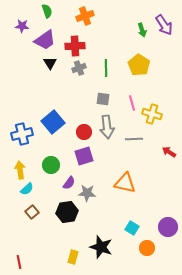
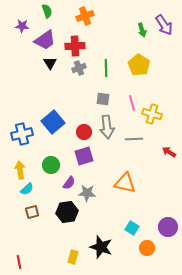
brown square: rotated 24 degrees clockwise
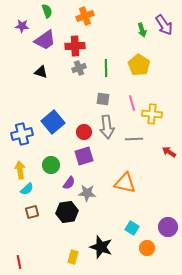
black triangle: moved 9 px left, 9 px down; rotated 40 degrees counterclockwise
yellow cross: rotated 12 degrees counterclockwise
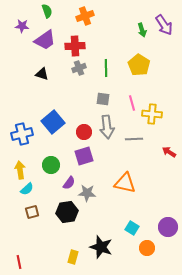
black triangle: moved 1 px right, 2 px down
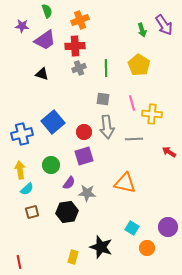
orange cross: moved 5 px left, 4 px down
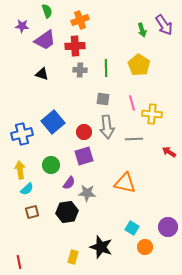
gray cross: moved 1 px right, 2 px down; rotated 24 degrees clockwise
orange circle: moved 2 px left, 1 px up
